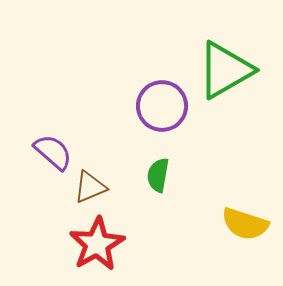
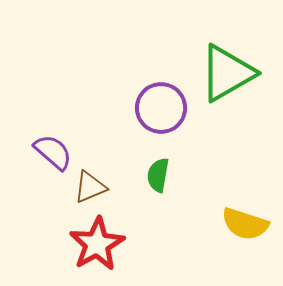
green triangle: moved 2 px right, 3 px down
purple circle: moved 1 px left, 2 px down
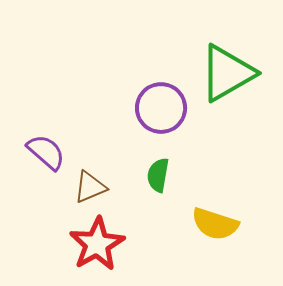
purple semicircle: moved 7 px left
yellow semicircle: moved 30 px left
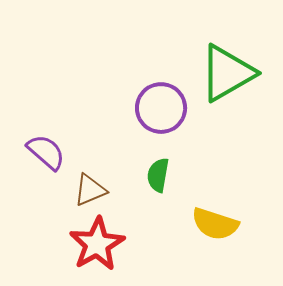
brown triangle: moved 3 px down
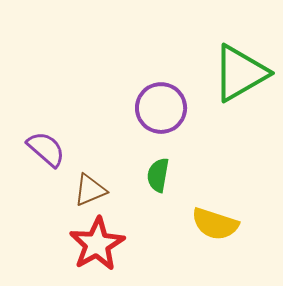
green triangle: moved 13 px right
purple semicircle: moved 3 px up
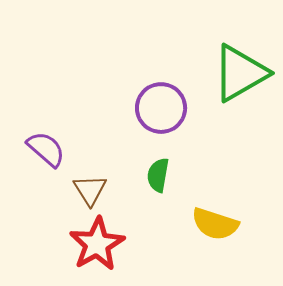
brown triangle: rotated 39 degrees counterclockwise
